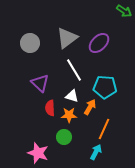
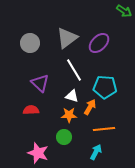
red semicircle: moved 19 px left, 2 px down; rotated 91 degrees clockwise
orange line: rotated 60 degrees clockwise
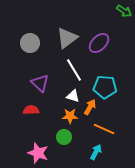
white triangle: moved 1 px right
orange star: moved 1 px right, 1 px down
orange line: rotated 30 degrees clockwise
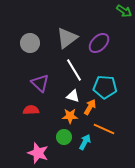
cyan arrow: moved 11 px left, 10 px up
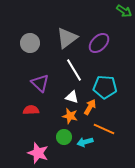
white triangle: moved 1 px left, 1 px down
orange star: rotated 14 degrees clockwise
cyan arrow: rotated 133 degrees counterclockwise
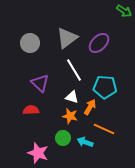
green circle: moved 1 px left, 1 px down
cyan arrow: rotated 35 degrees clockwise
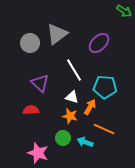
gray triangle: moved 10 px left, 4 px up
